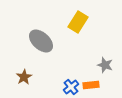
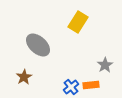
gray ellipse: moved 3 px left, 4 px down
gray star: rotated 21 degrees clockwise
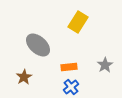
orange rectangle: moved 22 px left, 18 px up
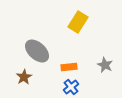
gray ellipse: moved 1 px left, 6 px down
gray star: rotated 14 degrees counterclockwise
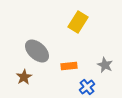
orange rectangle: moved 1 px up
blue cross: moved 16 px right
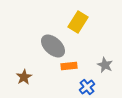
gray ellipse: moved 16 px right, 5 px up
